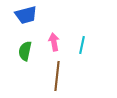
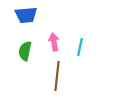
blue trapezoid: rotated 10 degrees clockwise
cyan line: moved 2 px left, 2 px down
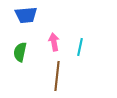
green semicircle: moved 5 px left, 1 px down
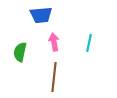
blue trapezoid: moved 15 px right
cyan line: moved 9 px right, 4 px up
brown line: moved 3 px left, 1 px down
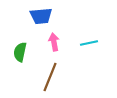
blue trapezoid: moved 1 px down
cyan line: rotated 66 degrees clockwise
brown line: moved 4 px left; rotated 16 degrees clockwise
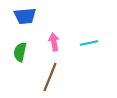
blue trapezoid: moved 16 px left
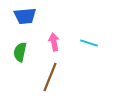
cyan line: rotated 30 degrees clockwise
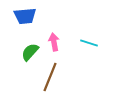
green semicircle: moved 10 px right; rotated 30 degrees clockwise
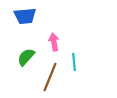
cyan line: moved 15 px left, 19 px down; rotated 66 degrees clockwise
green semicircle: moved 4 px left, 5 px down
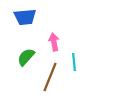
blue trapezoid: moved 1 px down
